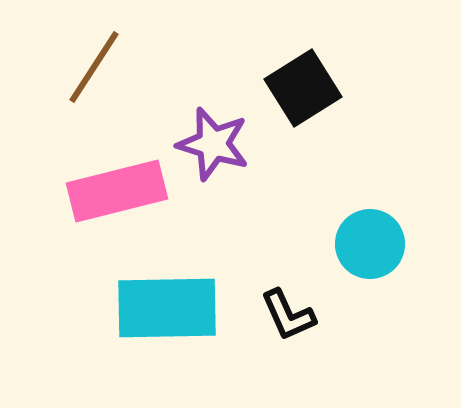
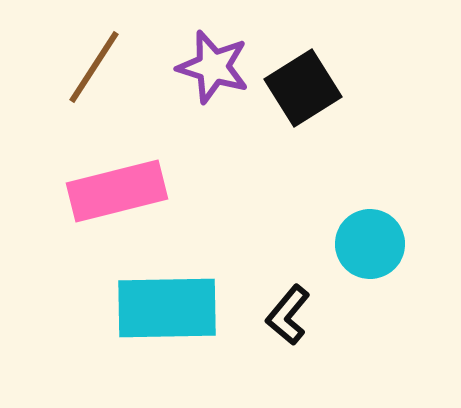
purple star: moved 77 px up
black L-shape: rotated 64 degrees clockwise
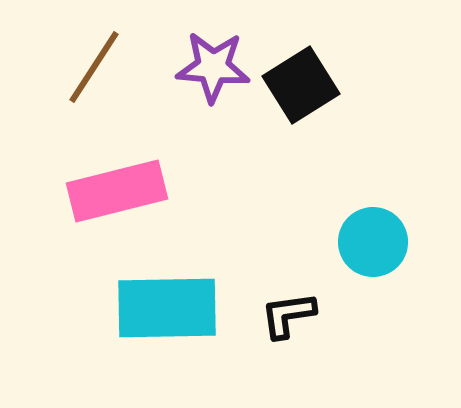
purple star: rotated 12 degrees counterclockwise
black square: moved 2 px left, 3 px up
cyan circle: moved 3 px right, 2 px up
black L-shape: rotated 42 degrees clockwise
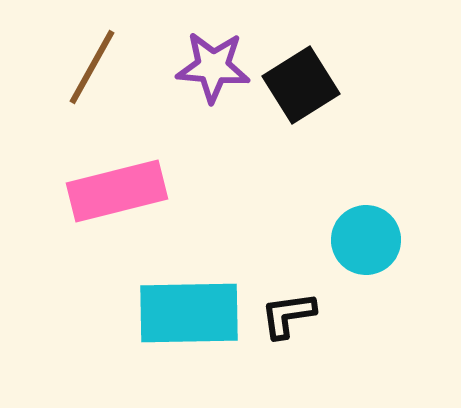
brown line: moved 2 px left; rotated 4 degrees counterclockwise
cyan circle: moved 7 px left, 2 px up
cyan rectangle: moved 22 px right, 5 px down
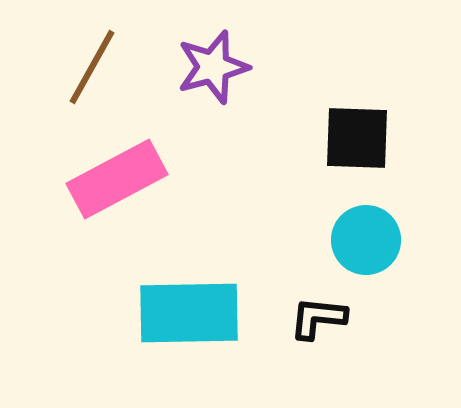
purple star: rotated 20 degrees counterclockwise
black square: moved 56 px right, 53 px down; rotated 34 degrees clockwise
pink rectangle: moved 12 px up; rotated 14 degrees counterclockwise
black L-shape: moved 30 px right, 3 px down; rotated 14 degrees clockwise
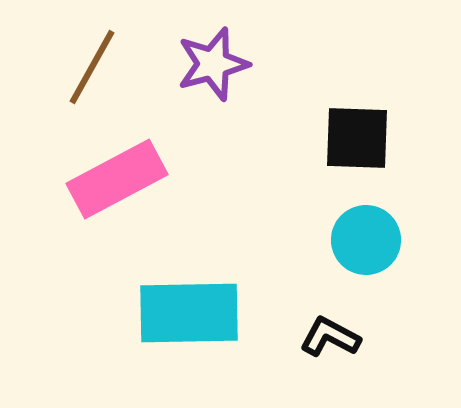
purple star: moved 3 px up
black L-shape: moved 12 px right, 19 px down; rotated 22 degrees clockwise
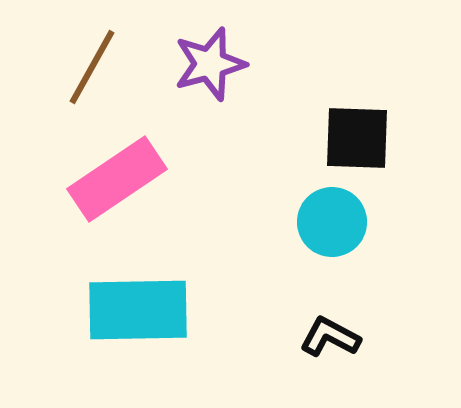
purple star: moved 3 px left
pink rectangle: rotated 6 degrees counterclockwise
cyan circle: moved 34 px left, 18 px up
cyan rectangle: moved 51 px left, 3 px up
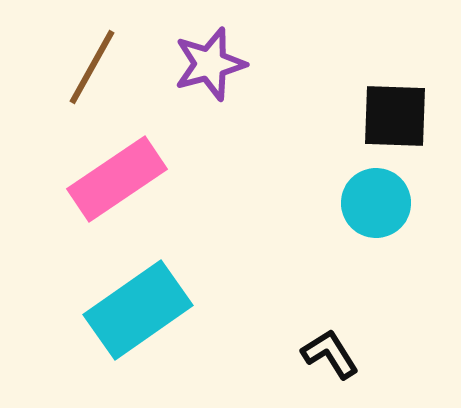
black square: moved 38 px right, 22 px up
cyan circle: moved 44 px right, 19 px up
cyan rectangle: rotated 34 degrees counterclockwise
black L-shape: moved 17 px down; rotated 30 degrees clockwise
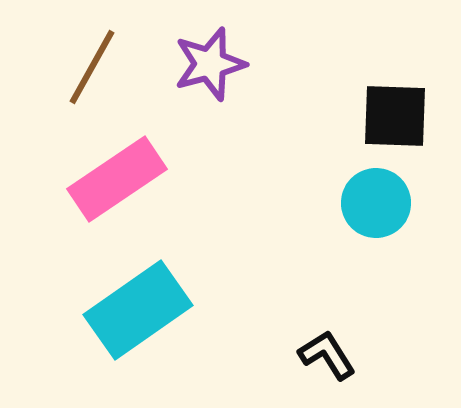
black L-shape: moved 3 px left, 1 px down
